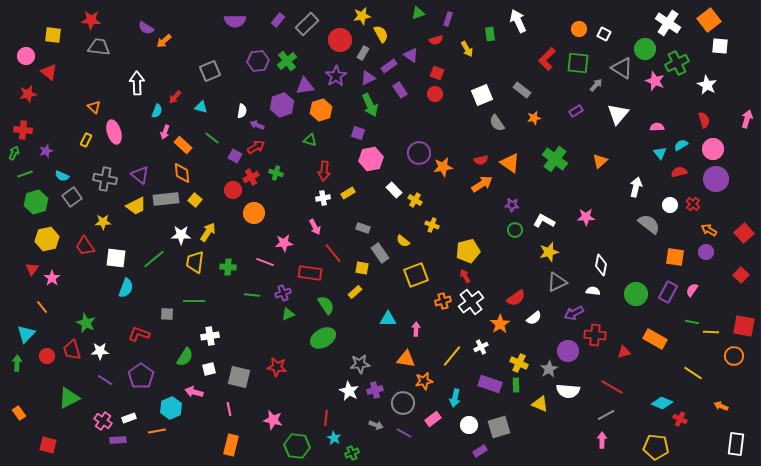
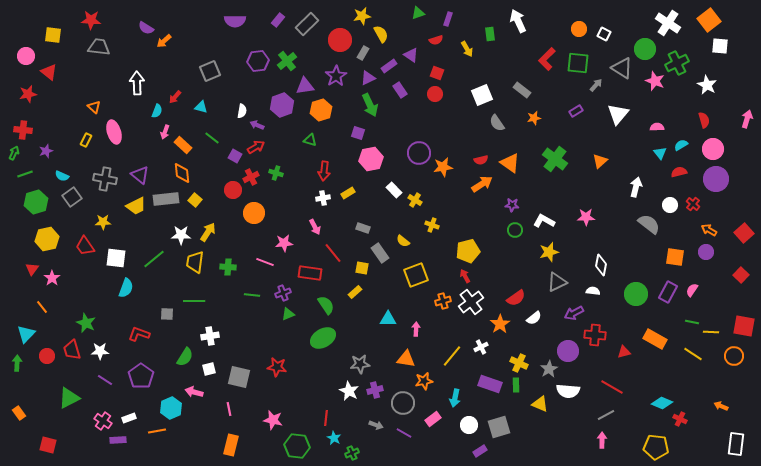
yellow line at (693, 373): moved 19 px up
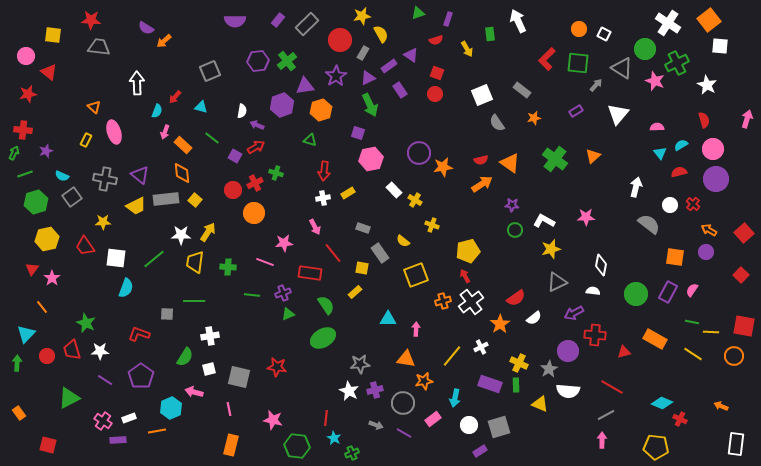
orange triangle at (600, 161): moved 7 px left, 5 px up
red cross at (251, 177): moved 4 px right, 6 px down
yellow star at (549, 252): moved 2 px right, 3 px up
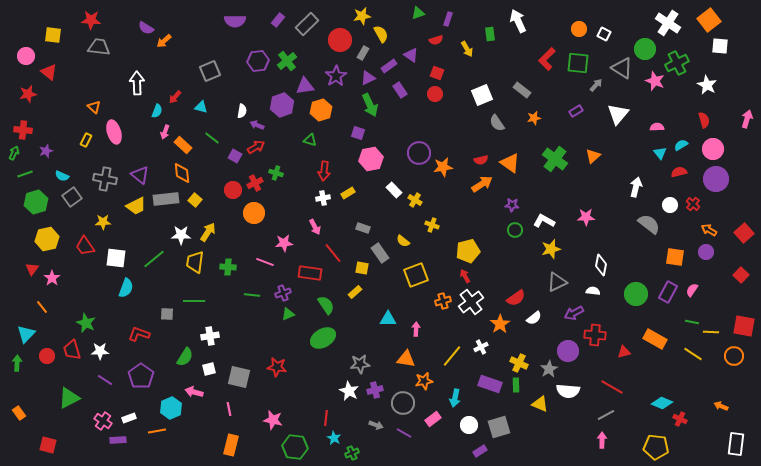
green hexagon at (297, 446): moved 2 px left, 1 px down
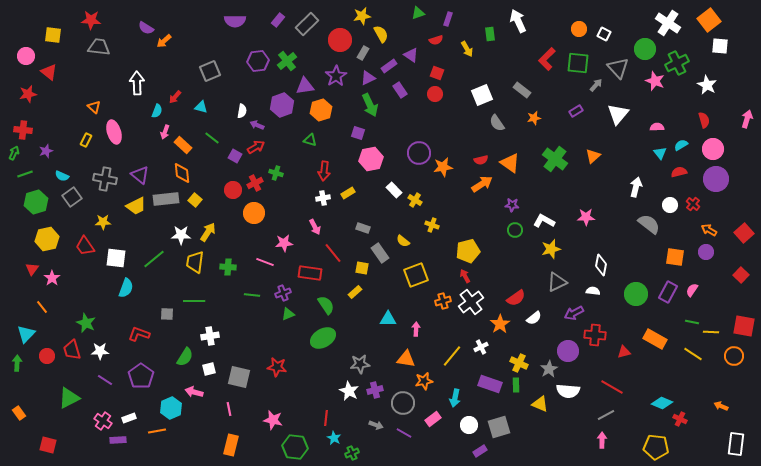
gray triangle at (622, 68): moved 4 px left; rotated 15 degrees clockwise
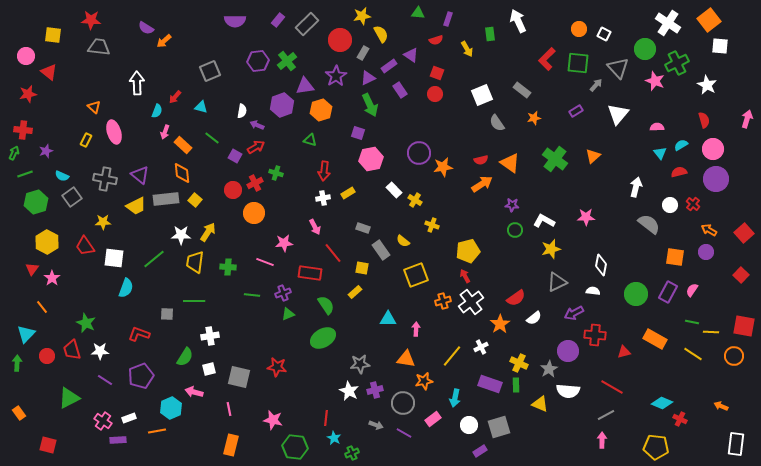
green triangle at (418, 13): rotated 24 degrees clockwise
yellow hexagon at (47, 239): moved 3 px down; rotated 20 degrees counterclockwise
gray rectangle at (380, 253): moved 1 px right, 3 px up
white square at (116, 258): moved 2 px left
purple pentagon at (141, 376): rotated 15 degrees clockwise
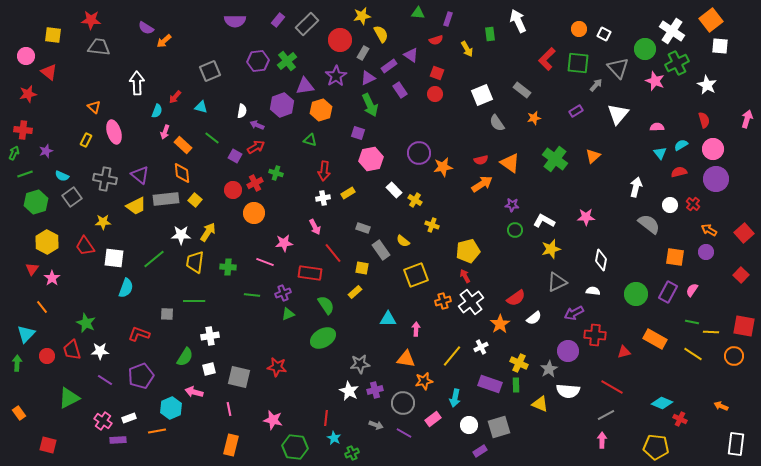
orange square at (709, 20): moved 2 px right
white cross at (668, 23): moved 4 px right, 8 px down
white diamond at (601, 265): moved 5 px up
